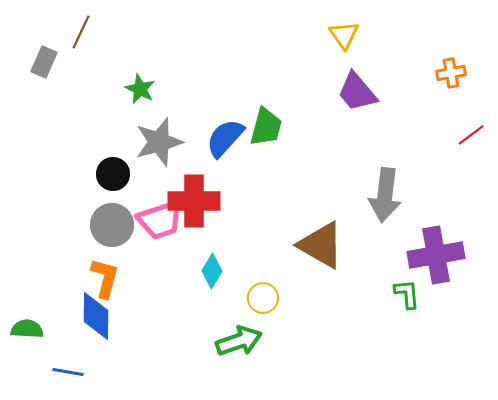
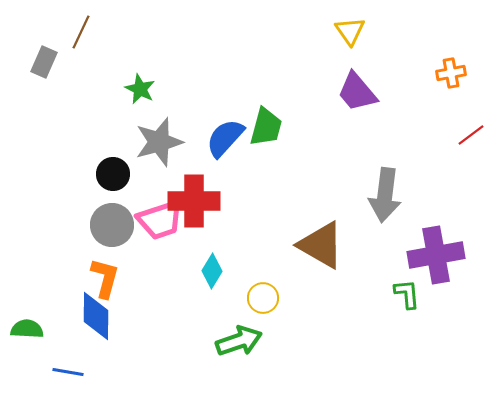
yellow triangle: moved 6 px right, 4 px up
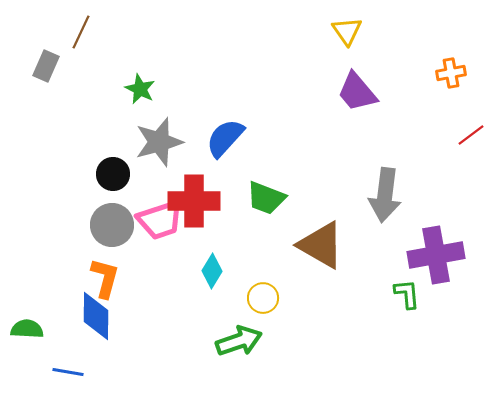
yellow triangle: moved 3 px left
gray rectangle: moved 2 px right, 4 px down
green trapezoid: moved 71 px down; rotated 96 degrees clockwise
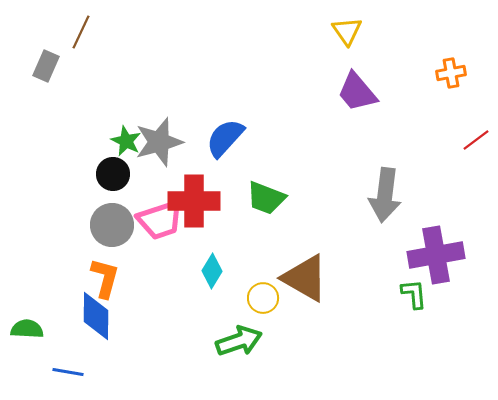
green star: moved 14 px left, 52 px down
red line: moved 5 px right, 5 px down
brown triangle: moved 16 px left, 33 px down
green L-shape: moved 7 px right
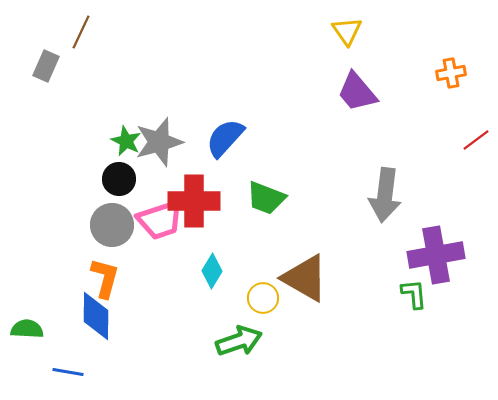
black circle: moved 6 px right, 5 px down
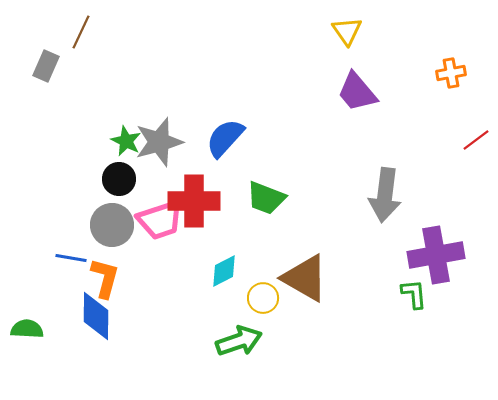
cyan diamond: moved 12 px right; rotated 32 degrees clockwise
blue line: moved 3 px right, 114 px up
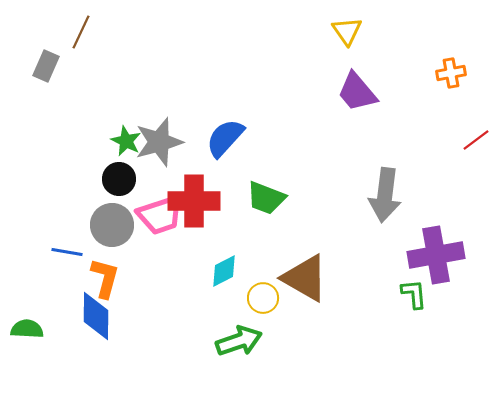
pink trapezoid: moved 5 px up
blue line: moved 4 px left, 6 px up
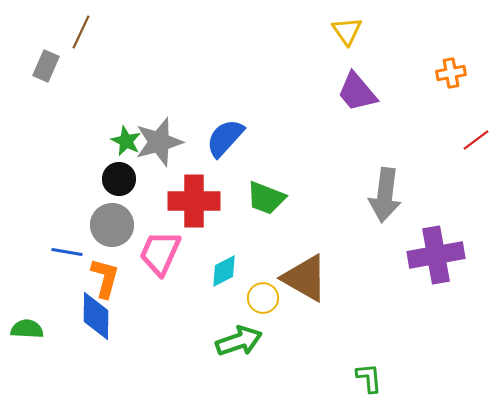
pink trapezoid: moved 38 px down; rotated 132 degrees clockwise
green L-shape: moved 45 px left, 84 px down
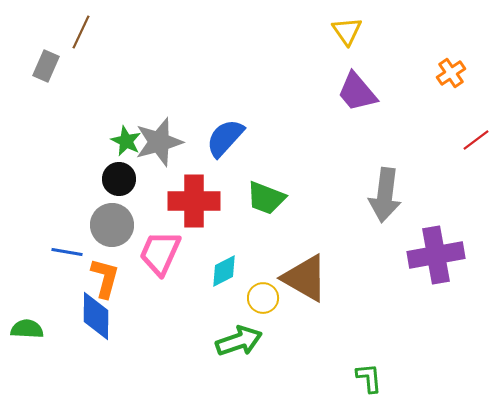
orange cross: rotated 24 degrees counterclockwise
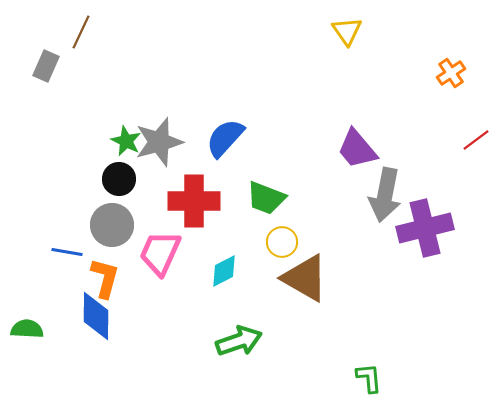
purple trapezoid: moved 57 px down
gray arrow: rotated 4 degrees clockwise
purple cross: moved 11 px left, 27 px up; rotated 4 degrees counterclockwise
yellow circle: moved 19 px right, 56 px up
